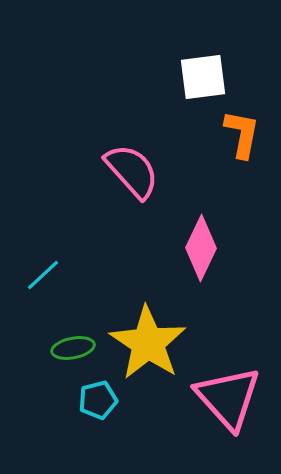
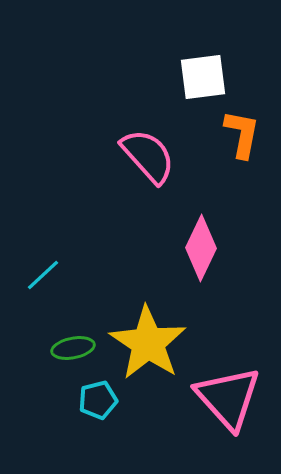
pink semicircle: moved 16 px right, 15 px up
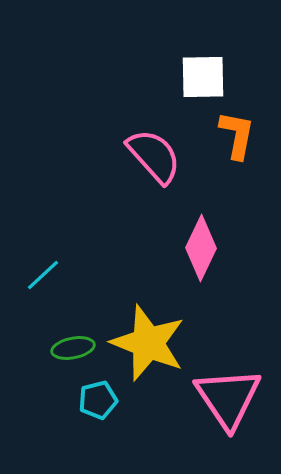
white square: rotated 6 degrees clockwise
orange L-shape: moved 5 px left, 1 px down
pink semicircle: moved 6 px right
yellow star: rotated 12 degrees counterclockwise
pink triangle: rotated 8 degrees clockwise
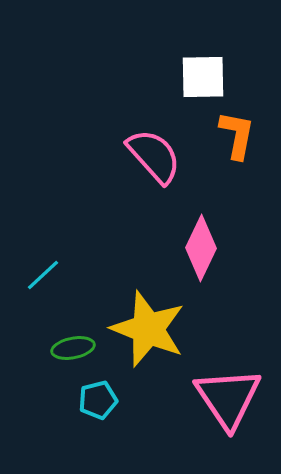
yellow star: moved 14 px up
